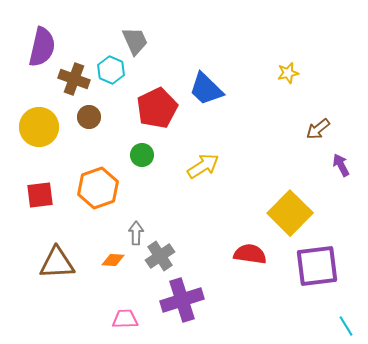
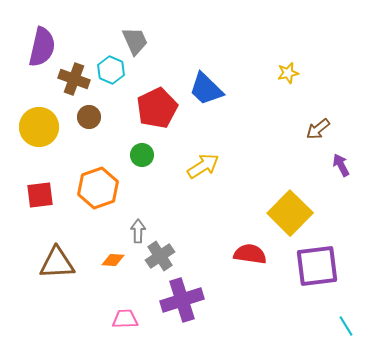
gray arrow: moved 2 px right, 2 px up
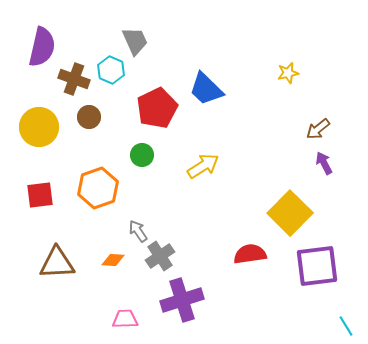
purple arrow: moved 17 px left, 2 px up
gray arrow: rotated 35 degrees counterclockwise
red semicircle: rotated 16 degrees counterclockwise
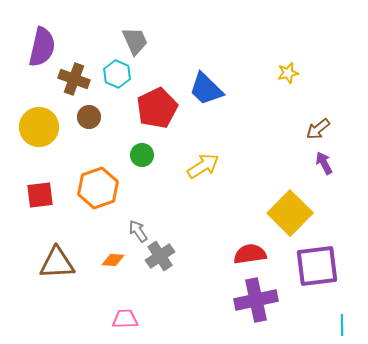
cyan hexagon: moved 6 px right, 4 px down
purple cross: moved 74 px right; rotated 6 degrees clockwise
cyan line: moved 4 px left, 1 px up; rotated 30 degrees clockwise
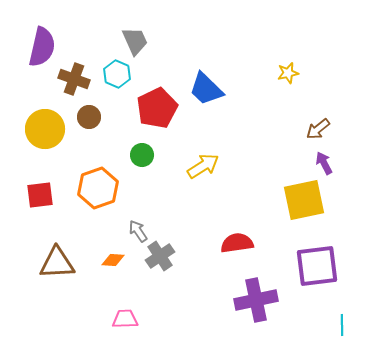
yellow circle: moved 6 px right, 2 px down
yellow square: moved 14 px right, 13 px up; rotated 33 degrees clockwise
red semicircle: moved 13 px left, 11 px up
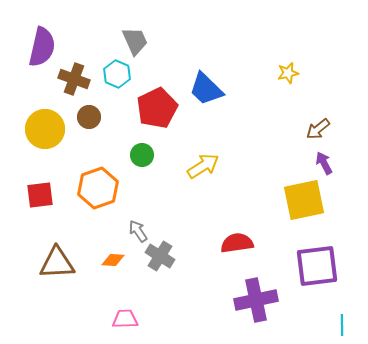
gray cross: rotated 24 degrees counterclockwise
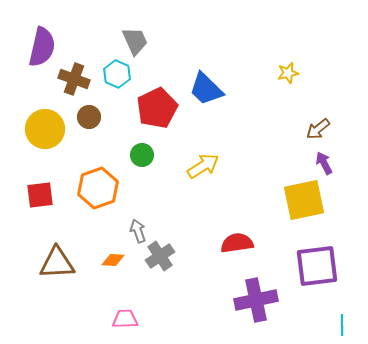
gray arrow: rotated 15 degrees clockwise
gray cross: rotated 24 degrees clockwise
